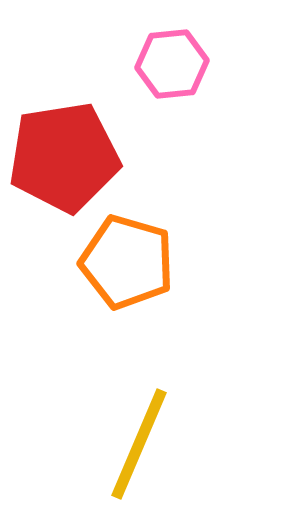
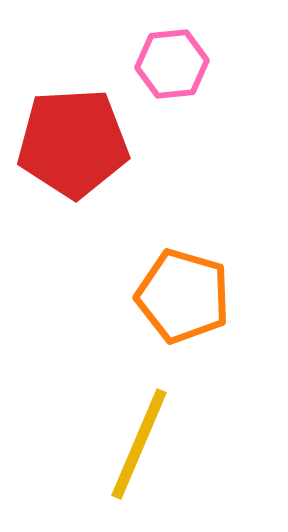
red pentagon: moved 9 px right, 14 px up; rotated 6 degrees clockwise
orange pentagon: moved 56 px right, 34 px down
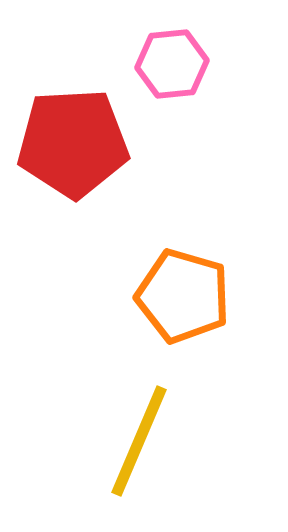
yellow line: moved 3 px up
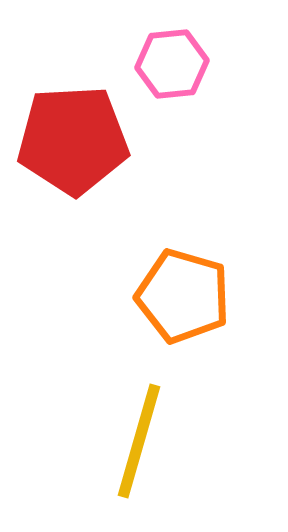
red pentagon: moved 3 px up
yellow line: rotated 7 degrees counterclockwise
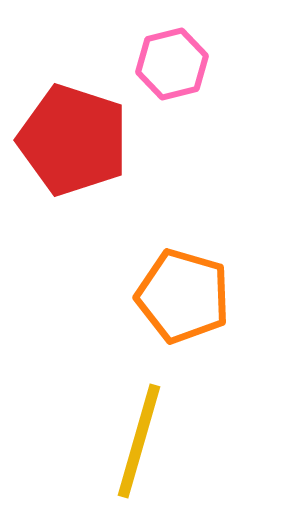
pink hexagon: rotated 8 degrees counterclockwise
red pentagon: rotated 21 degrees clockwise
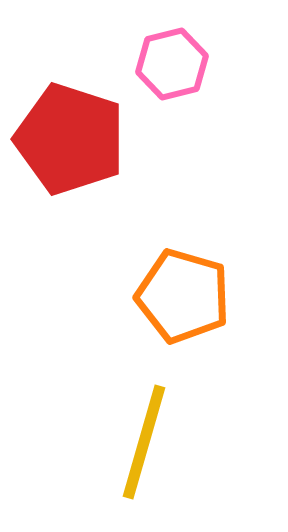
red pentagon: moved 3 px left, 1 px up
yellow line: moved 5 px right, 1 px down
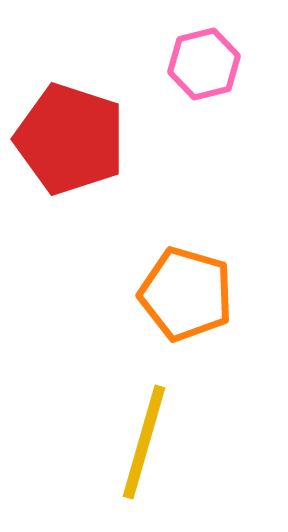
pink hexagon: moved 32 px right
orange pentagon: moved 3 px right, 2 px up
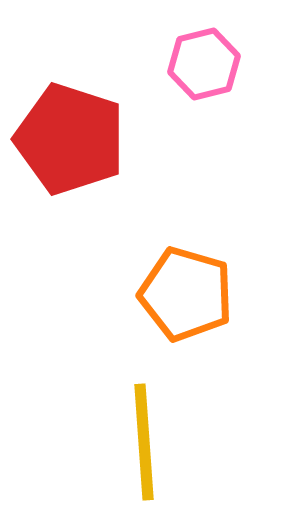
yellow line: rotated 20 degrees counterclockwise
